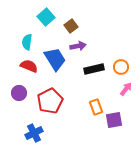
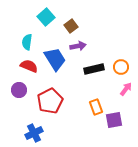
purple circle: moved 3 px up
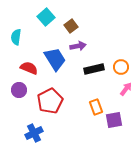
cyan semicircle: moved 11 px left, 5 px up
red semicircle: moved 2 px down
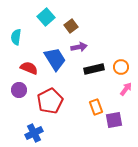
purple arrow: moved 1 px right, 1 px down
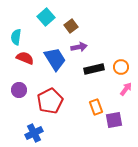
red semicircle: moved 4 px left, 10 px up
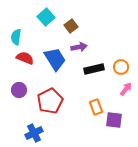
purple square: rotated 18 degrees clockwise
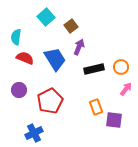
purple arrow: rotated 56 degrees counterclockwise
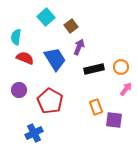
red pentagon: rotated 15 degrees counterclockwise
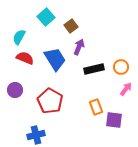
cyan semicircle: moved 3 px right; rotated 21 degrees clockwise
purple circle: moved 4 px left
blue cross: moved 2 px right, 2 px down; rotated 12 degrees clockwise
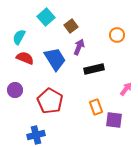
orange circle: moved 4 px left, 32 px up
